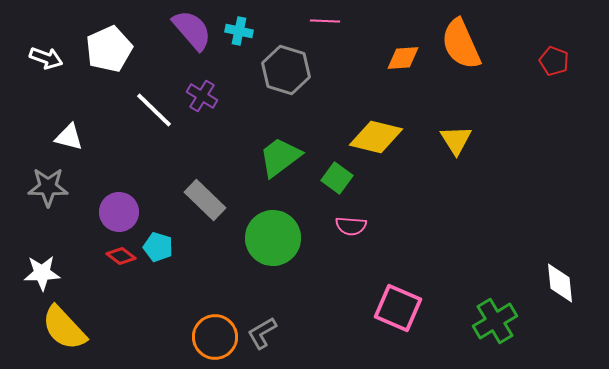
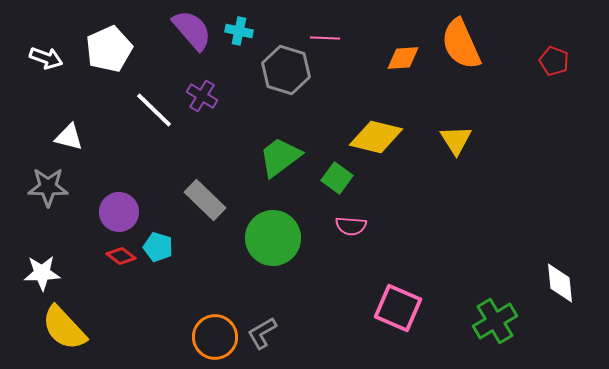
pink line: moved 17 px down
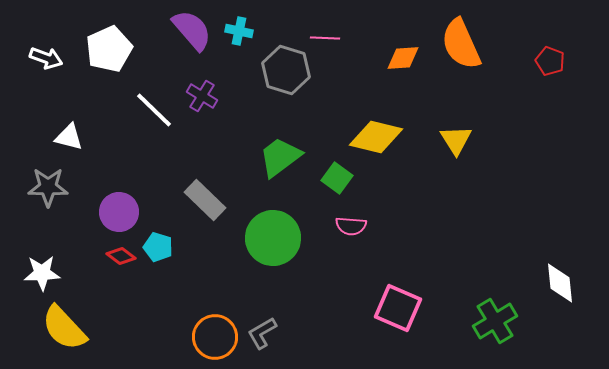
red pentagon: moved 4 px left
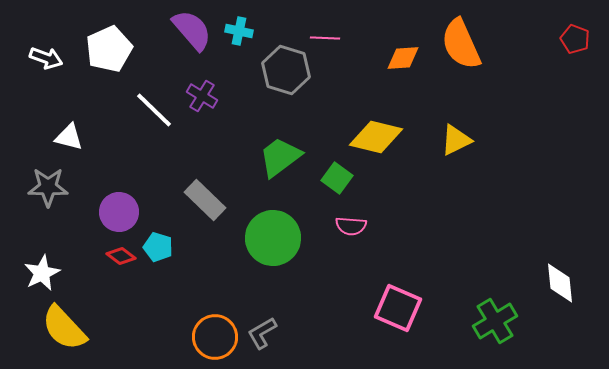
red pentagon: moved 25 px right, 22 px up
yellow triangle: rotated 36 degrees clockwise
white star: rotated 24 degrees counterclockwise
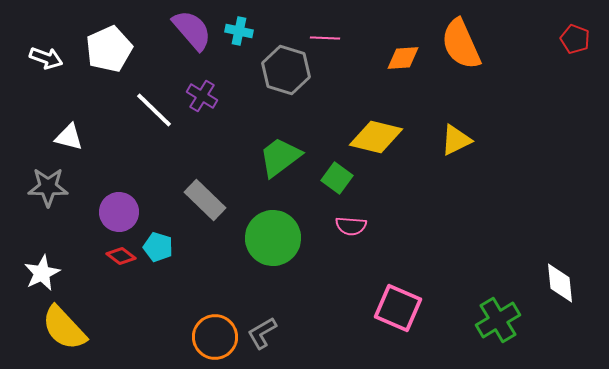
green cross: moved 3 px right, 1 px up
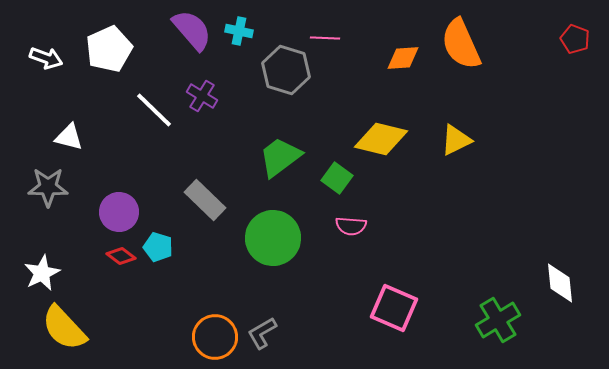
yellow diamond: moved 5 px right, 2 px down
pink square: moved 4 px left
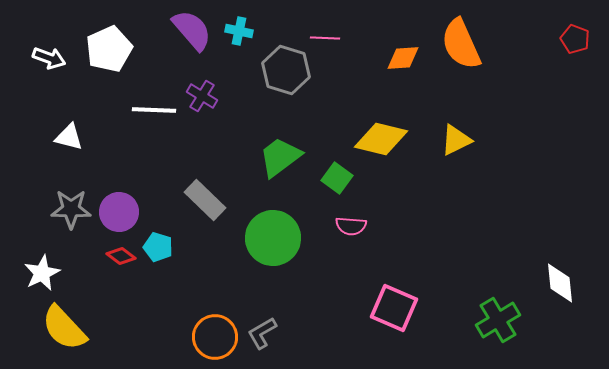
white arrow: moved 3 px right
white line: rotated 42 degrees counterclockwise
gray star: moved 23 px right, 22 px down
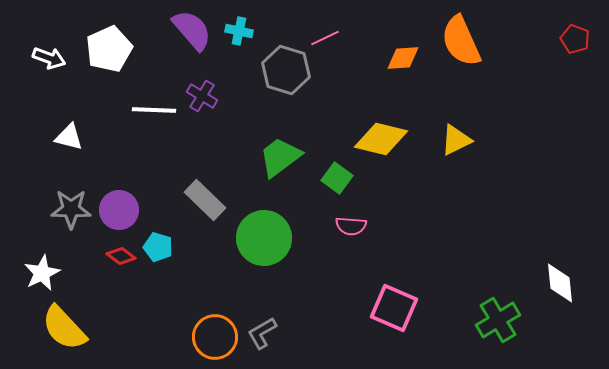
pink line: rotated 28 degrees counterclockwise
orange semicircle: moved 3 px up
purple circle: moved 2 px up
green circle: moved 9 px left
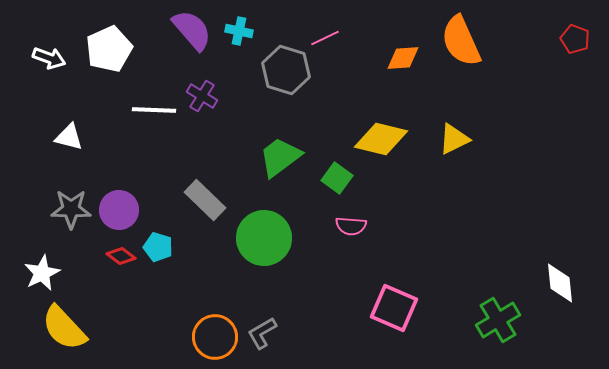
yellow triangle: moved 2 px left, 1 px up
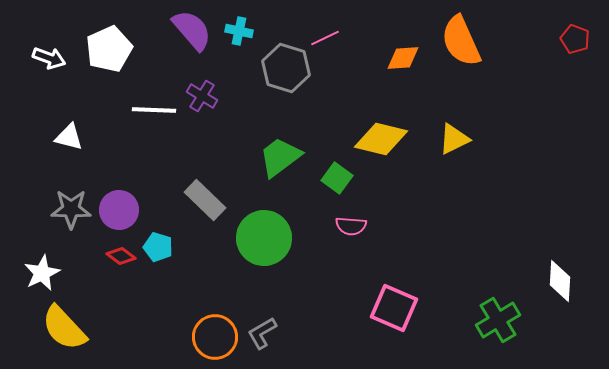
gray hexagon: moved 2 px up
white diamond: moved 2 px up; rotated 9 degrees clockwise
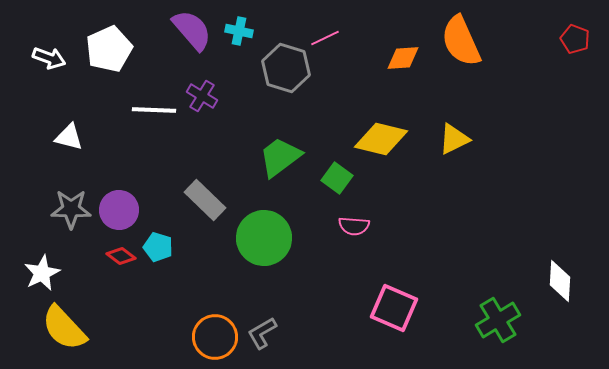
pink semicircle: moved 3 px right
